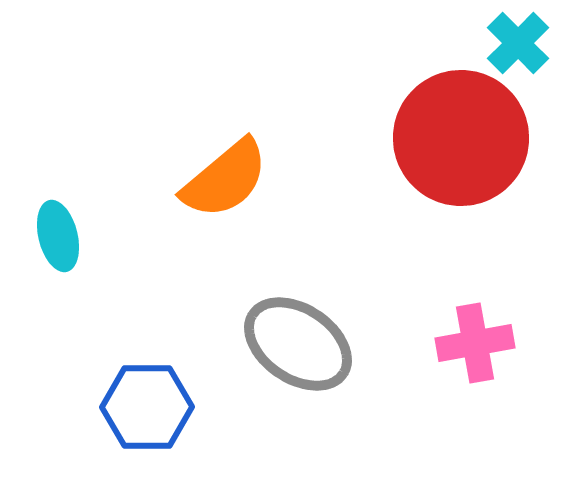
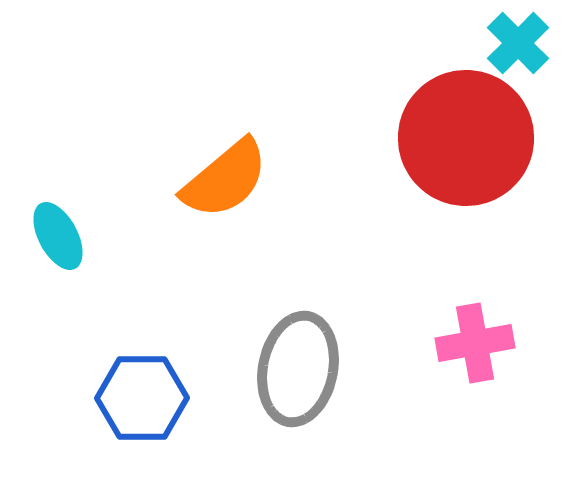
red circle: moved 5 px right
cyan ellipse: rotated 14 degrees counterclockwise
gray ellipse: moved 25 px down; rotated 67 degrees clockwise
blue hexagon: moved 5 px left, 9 px up
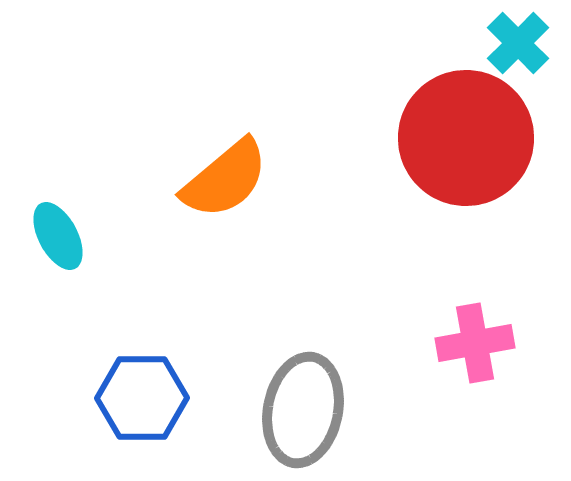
gray ellipse: moved 5 px right, 41 px down
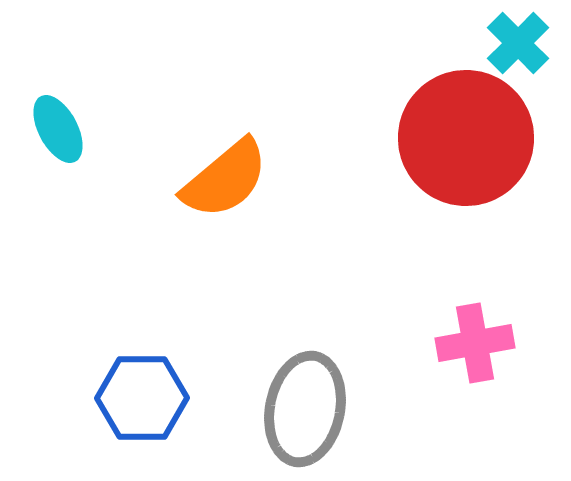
cyan ellipse: moved 107 px up
gray ellipse: moved 2 px right, 1 px up
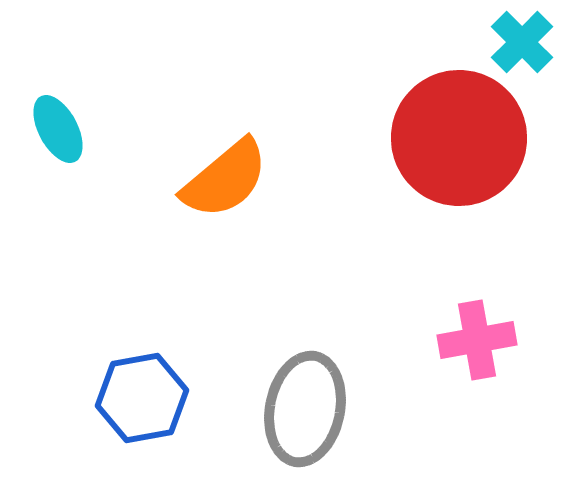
cyan cross: moved 4 px right, 1 px up
red circle: moved 7 px left
pink cross: moved 2 px right, 3 px up
blue hexagon: rotated 10 degrees counterclockwise
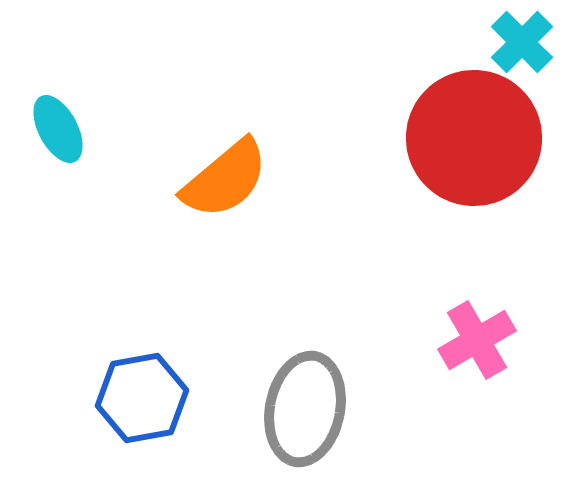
red circle: moved 15 px right
pink cross: rotated 20 degrees counterclockwise
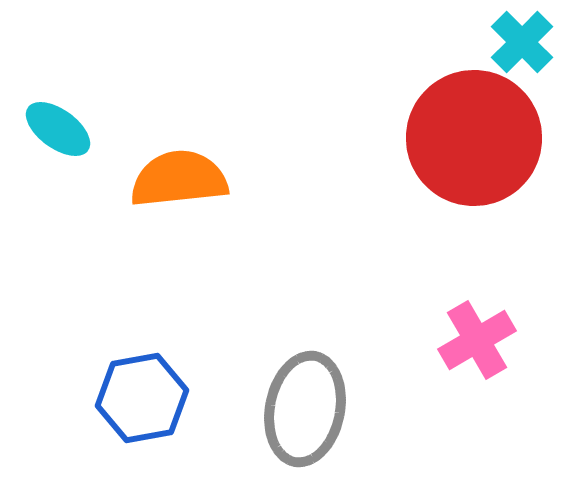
cyan ellipse: rotated 26 degrees counterclockwise
orange semicircle: moved 46 px left; rotated 146 degrees counterclockwise
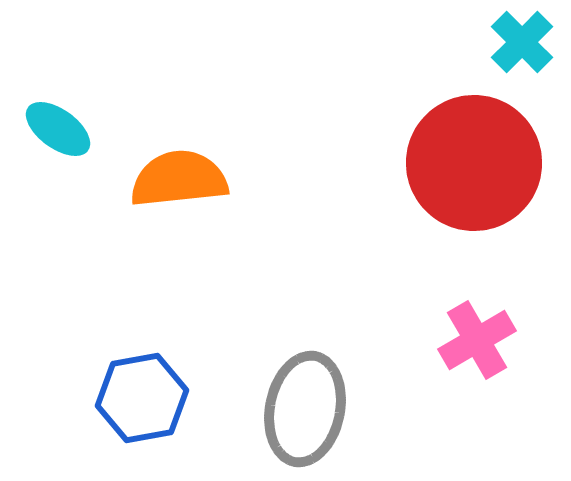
red circle: moved 25 px down
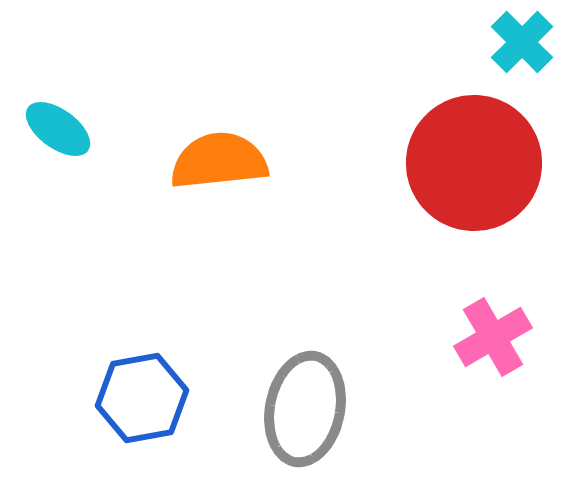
orange semicircle: moved 40 px right, 18 px up
pink cross: moved 16 px right, 3 px up
